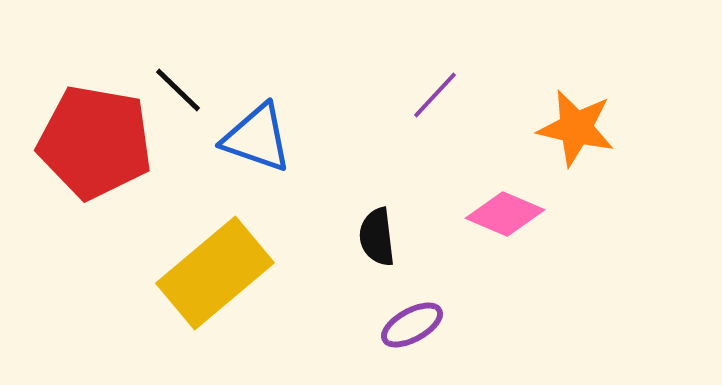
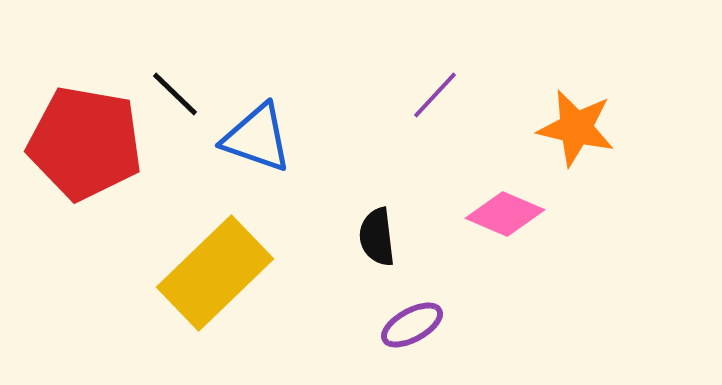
black line: moved 3 px left, 4 px down
red pentagon: moved 10 px left, 1 px down
yellow rectangle: rotated 4 degrees counterclockwise
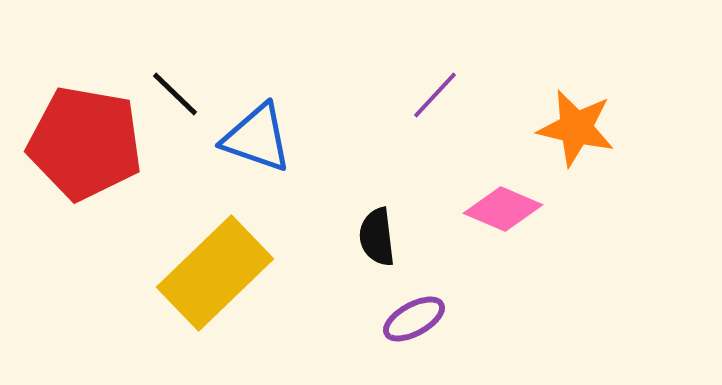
pink diamond: moved 2 px left, 5 px up
purple ellipse: moved 2 px right, 6 px up
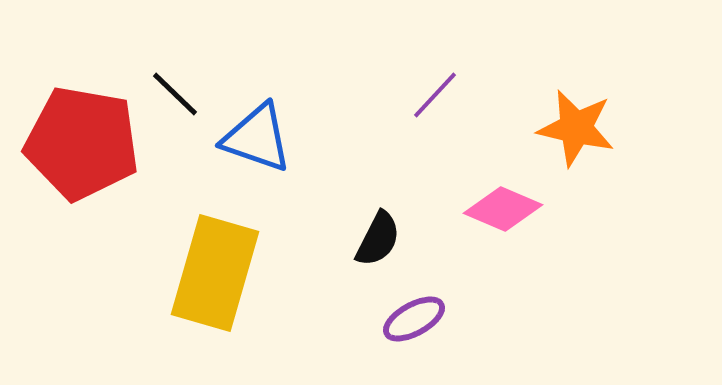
red pentagon: moved 3 px left
black semicircle: moved 1 px right, 2 px down; rotated 146 degrees counterclockwise
yellow rectangle: rotated 30 degrees counterclockwise
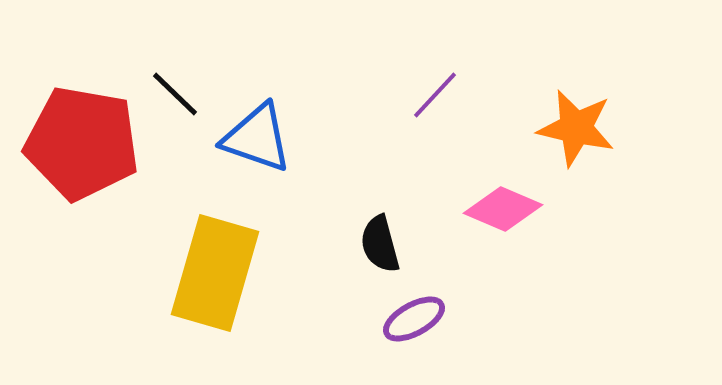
black semicircle: moved 2 px right, 5 px down; rotated 138 degrees clockwise
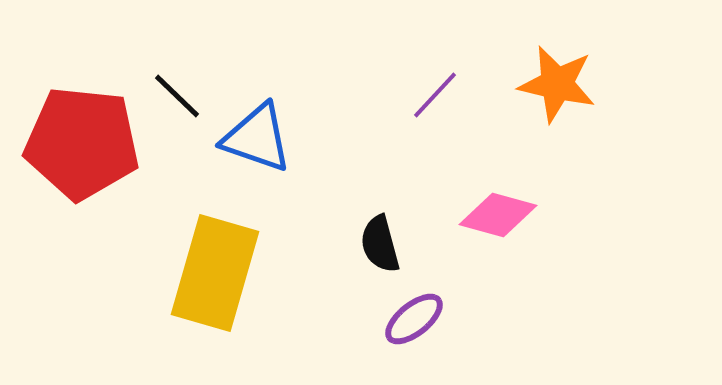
black line: moved 2 px right, 2 px down
orange star: moved 19 px left, 44 px up
red pentagon: rotated 4 degrees counterclockwise
pink diamond: moved 5 px left, 6 px down; rotated 8 degrees counterclockwise
purple ellipse: rotated 10 degrees counterclockwise
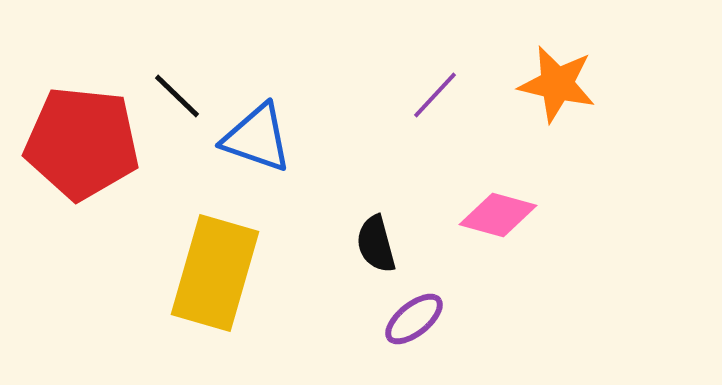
black semicircle: moved 4 px left
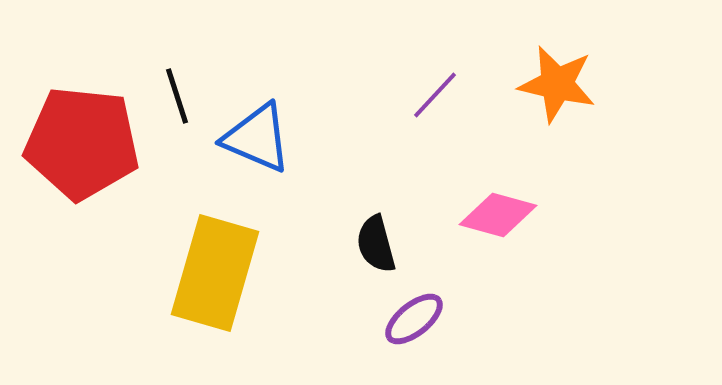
black line: rotated 28 degrees clockwise
blue triangle: rotated 4 degrees clockwise
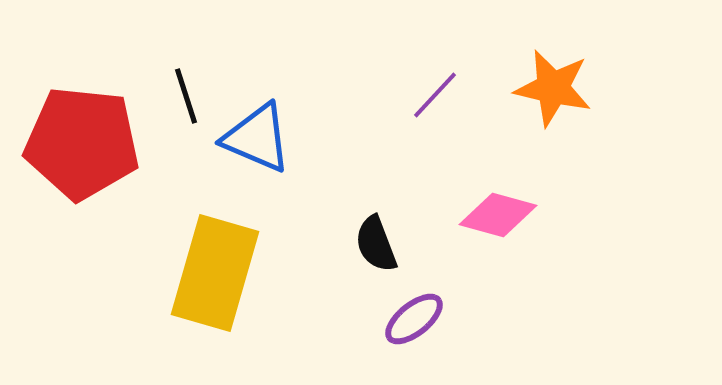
orange star: moved 4 px left, 4 px down
black line: moved 9 px right
black semicircle: rotated 6 degrees counterclockwise
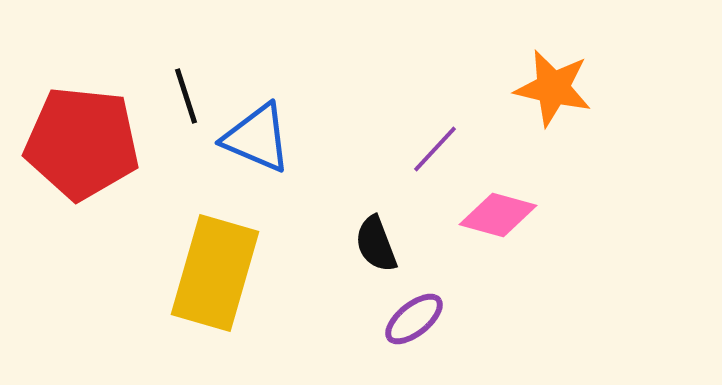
purple line: moved 54 px down
